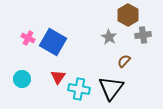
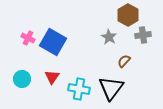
red triangle: moved 6 px left
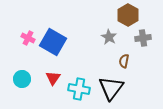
gray cross: moved 3 px down
brown semicircle: rotated 32 degrees counterclockwise
red triangle: moved 1 px right, 1 px down
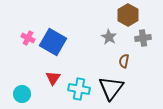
cyan circle: moved 15 px down
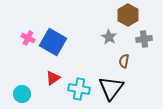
gray cross: moved 1 px right, 1 px down
red triangle: rotated 21 degrees clockwise
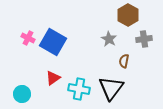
gray star: moved 2 px down
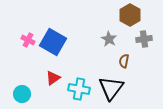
brown hexagon: moved 2 px right
pink cross: moved 2 px down
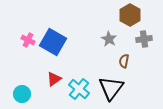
red triangle: moved 1 px right, 1 px down
cyan cross: rotated 30 degrees clockwise
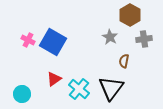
gray star: moved 1 px right, 2 px up
